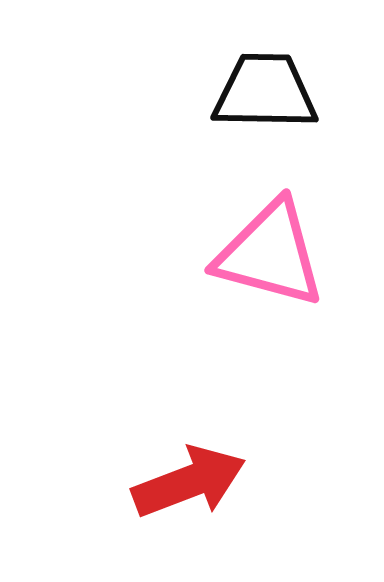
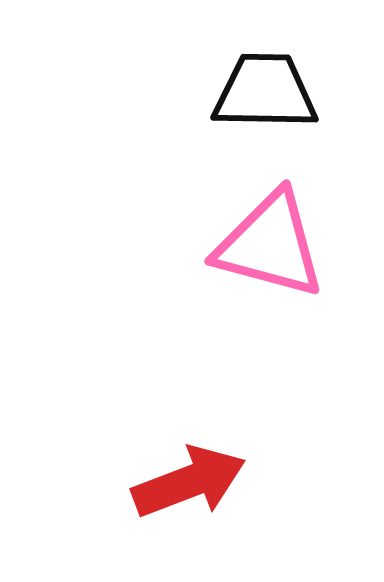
pink triangle: moved 9 px up
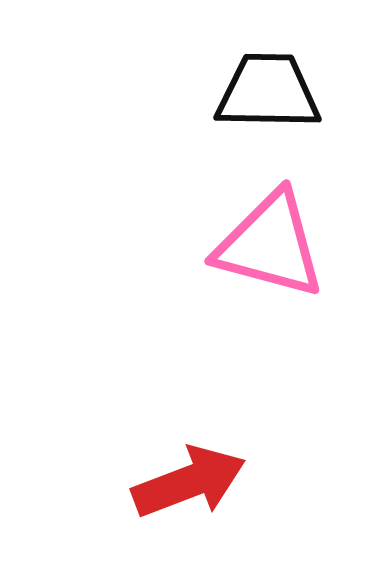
black trapezoid: moved 3 px right
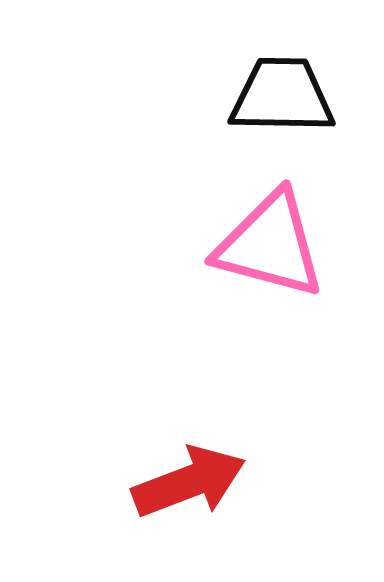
black trapezoid: moved 14 px right, 4 px down
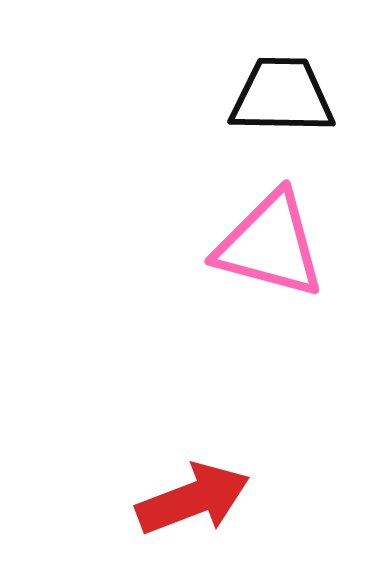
red arrow: moved 4 px right, 17 px down
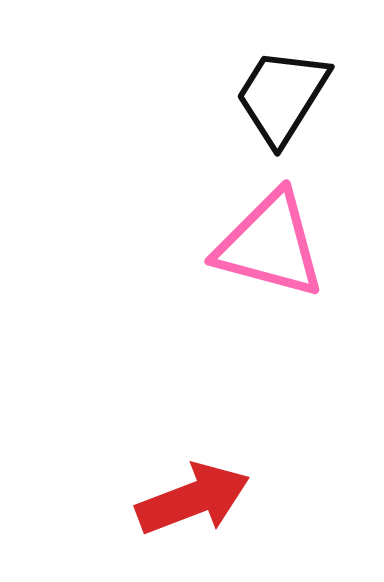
black trapezoid: rotated 59 degrees counterclockwise
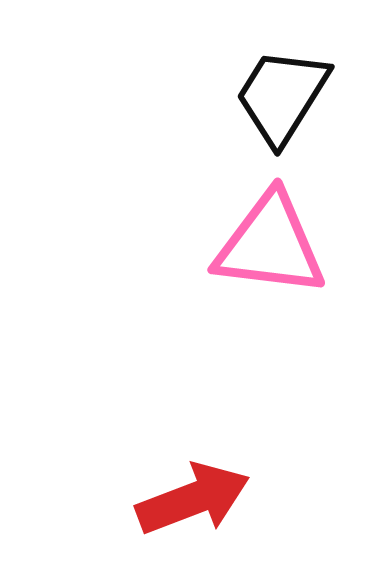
pink triangle: rotated 8 degrees counterclockwise
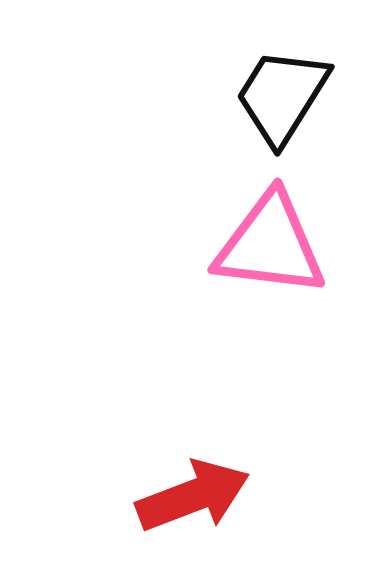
red arrow: moved 3 px up
